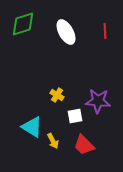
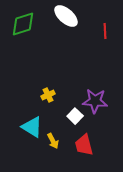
white ellipse: moved 16 px up; rotated 20 degrees counterclockwise
yellow cross: moved 9 px left; rotated 32 degrees clockwise
purple star: moved 3 px left
white square: rotated 35 degrees counterclockwise
red trapezoid: rotated 30 degrees clockwise
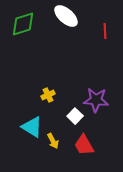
purple star: moved 1 px right, 1 px up
red trapezoid: rotated 15 degrees counterclockwise
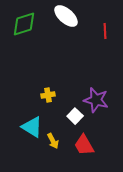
green diamond: moved 1 px right
yellow cross: rotated 16 degrees clockwise
purple star: rotated 10 degrees clockwise
